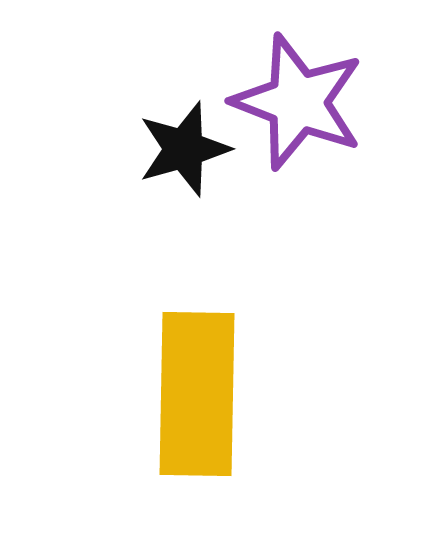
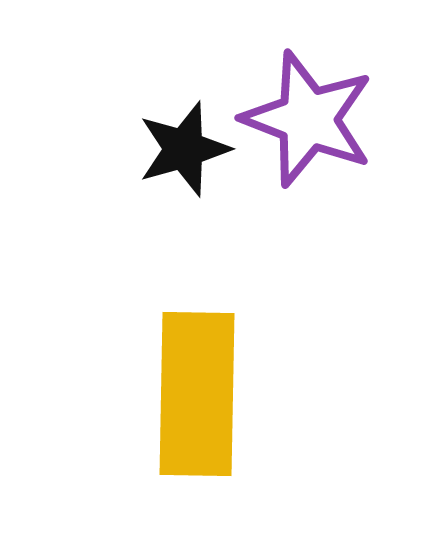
purple star: moved 10 px right, 17 px down
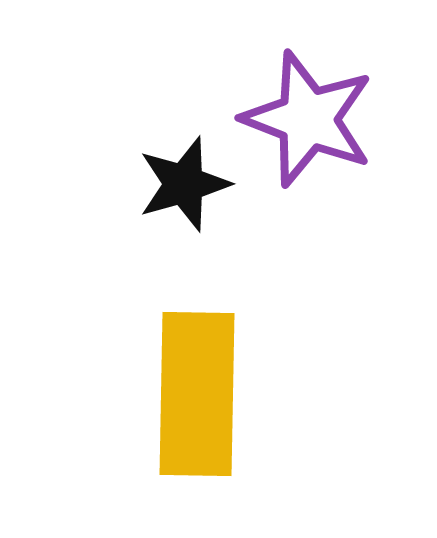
black star: moved 35 px down
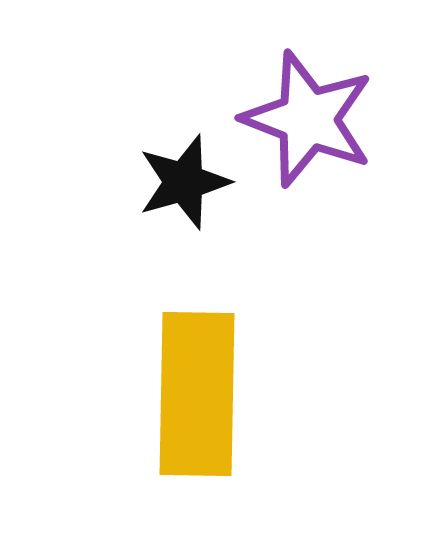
black star: moved 2 px up
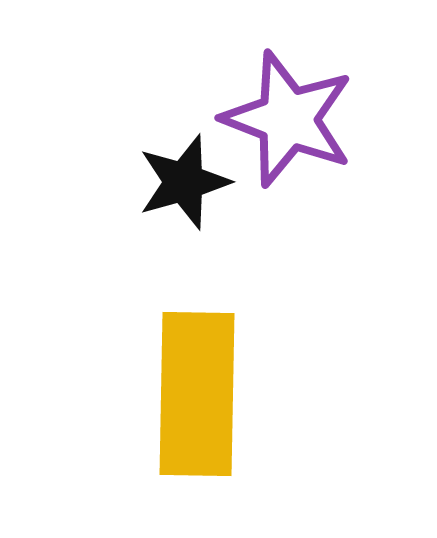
purple star: moved 20 px left
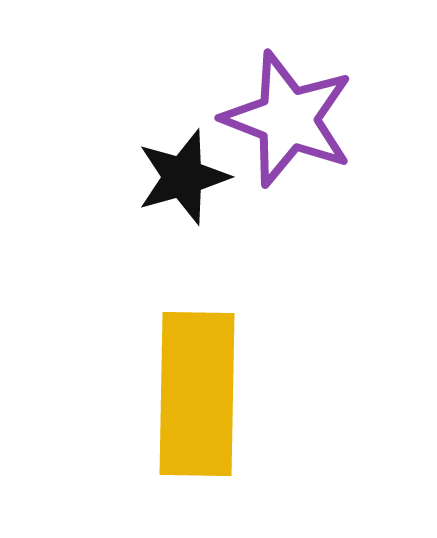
black star: moved 1 px left, 5 px up
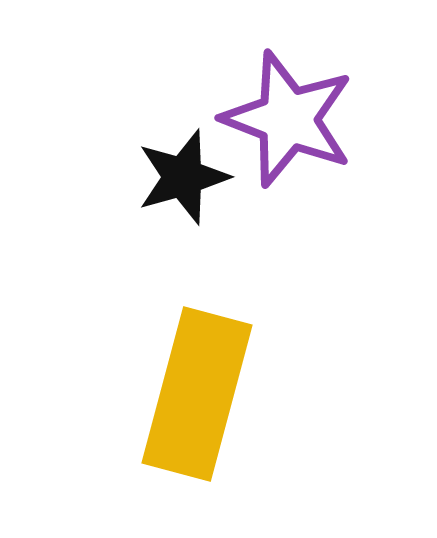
yellow rectangle: rotated 14 degrees clockwise
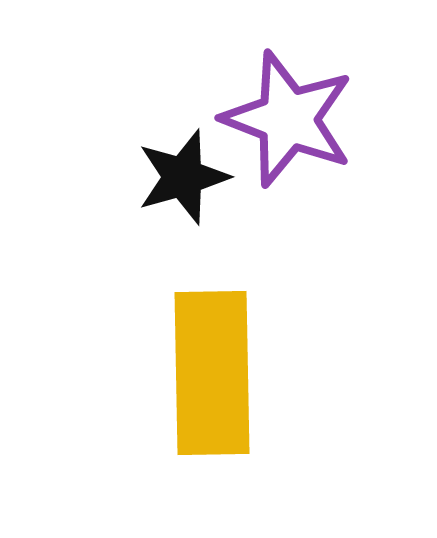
yellow rectangle: moved 15 px right, 21 px up; rotated 16 degrees counterclockwise
